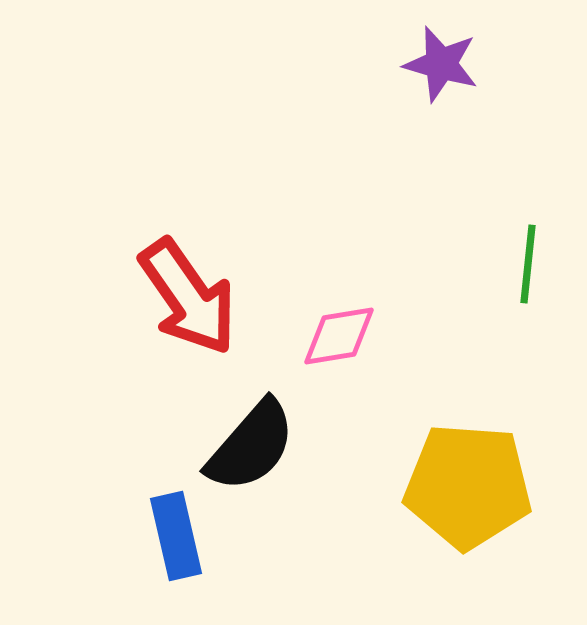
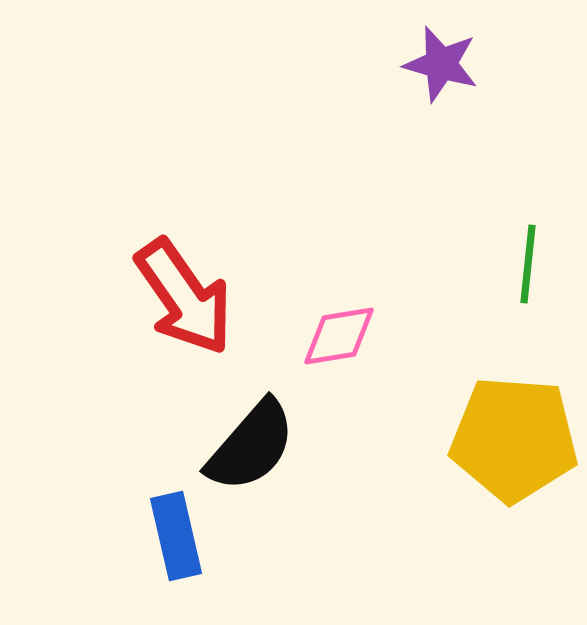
red arrow: moved 4 px left
yellow pentagon: moved 46 px right, 47 px up
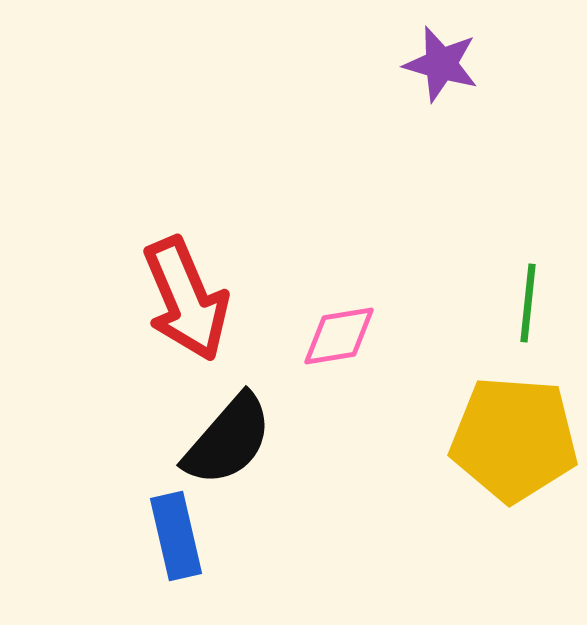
green line: moved 39 px down
red arrow: moved 2 px right, 2 px down; rotated 12 degrees clockwise
black semicircle: moved 23 px left, 6 px up
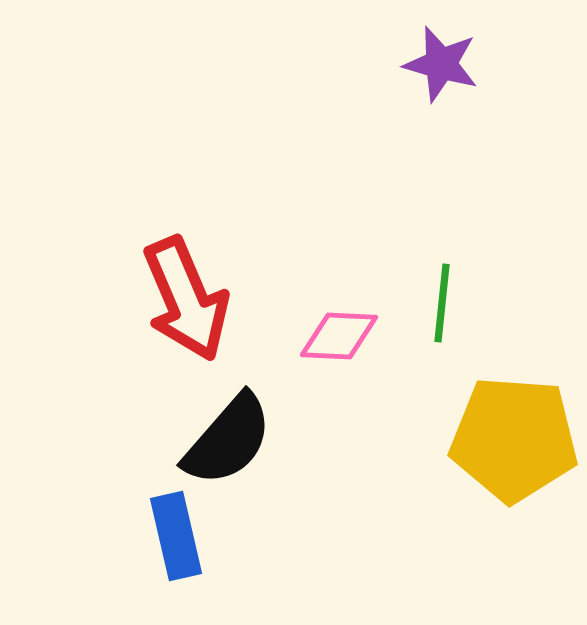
green line: moved 86 px left
pink diamond: rotated 12 degrees clockwise
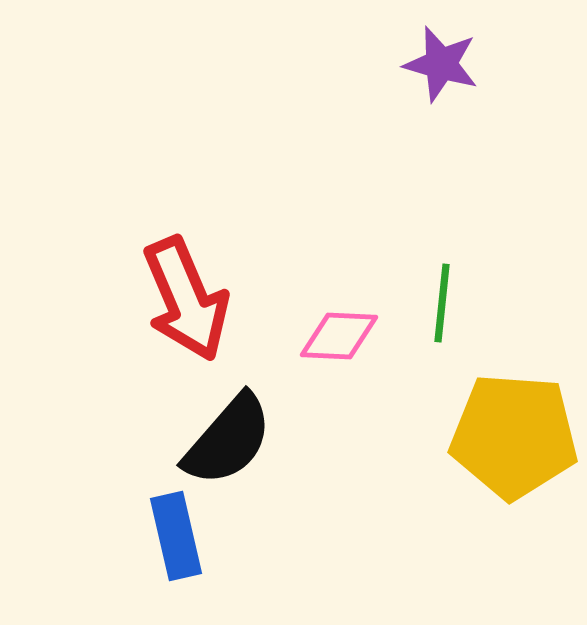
yellow pentagon: moved 3 px up
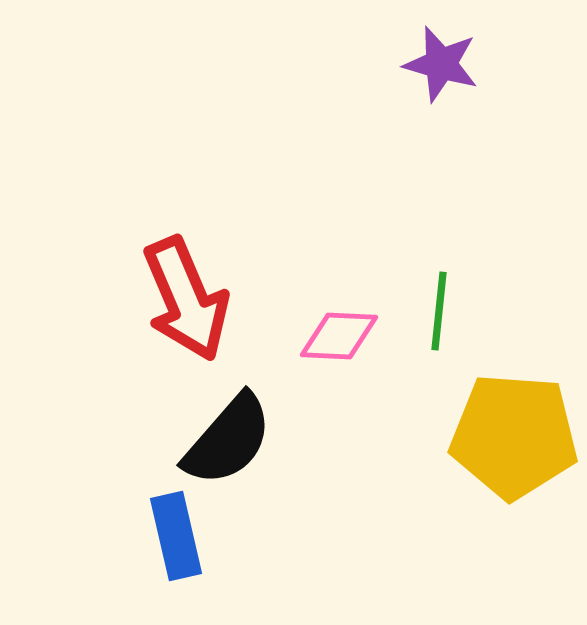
green line: moved 3 px left, 8 px down
